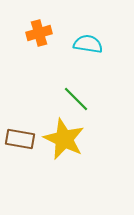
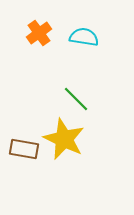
orange cross: rotated 20 degrees counterclockwise
cyan semicircle: moved 4 px left, 7 px up
brown rectangle: moved 4 px right, 10 px down
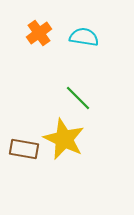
green line: moved 2 px right, 1 px up
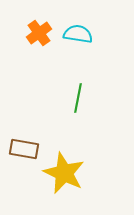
cyan semicircle: moved 6 px left, 3 px up
green line: rotated 56 degrees clockwise
yellow star: moved 34 px down
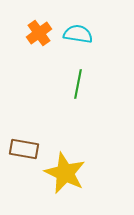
green line: moved 14 px up
yellow star: moved 1 px right
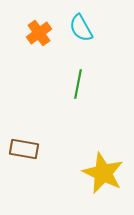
cyan semicircle: moved 3 px right, 6 px up; rotated 128 degrees counterclockwise
yellow star: moved 38 px right
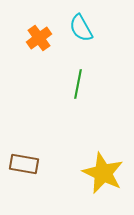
orange cross: moved 5 px down
brown rectangle: moved 15 px down
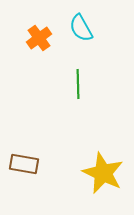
green line: rotated 12 degrees counterclockwise
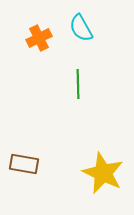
orange cross: rotated 10 degrees clockwise
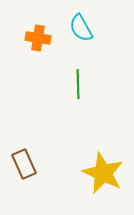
orange cross: moved 1 px left; rotated 35 degrees clockwise
brown rectangle: rotated 56 degrees clockwise
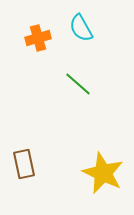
orange cross: rotated 25 degrees counterclockwise
green line: rotated 48 degrees counterclockwise
brown rectangle: rotated 12 degrees clockwise
